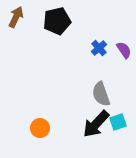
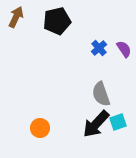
purple semicircle: moved 1 px up
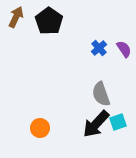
black pentagon: moved 8 px left; rotated 24 degrees counterclockwise
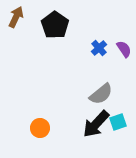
black pentagon: moved 6 px right, 4 px down
gray semicircle: rotated 110 degrees counterclockwise
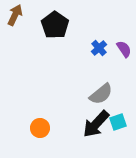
brown arrow: moved 1 px left, 2 px up
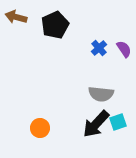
brown arrow: moved 1 px right, 2 px down; rotated 100 degrees counterclockwise
black pentagon: rotated 12 degrees clockwise
gray semicircle: rotated 45 degrees clockwise
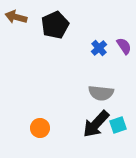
purple semicircle: moved 3 px up
gray semicircle: moved 1 px up
cyan square: moved 3 px down
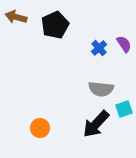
purple semicircle: moved 2 px up
gray semicircle: moved 4 px up
cyan square: moved 6 px right, 16 px up
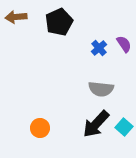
brown arrow: rotated 20 degrees counterclockwise
black pentagon: moved 4 px right, 3 px up
cyan square: moved 18 px down; rotated 30 degrees counterclockwise
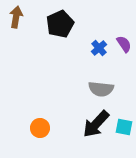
brown arrow: rotated 105 degrees clockwise
black pentagon: moved 1 px right, 2 px down
cyan square: rotated 30 degrees counterclockwise
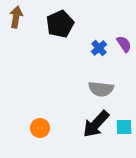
cyan square: rotated 12 degrees counterclockwise
